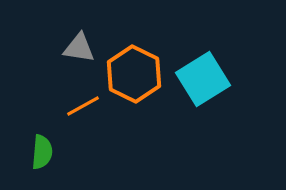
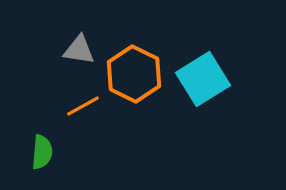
gray triangle: moved 2 px down
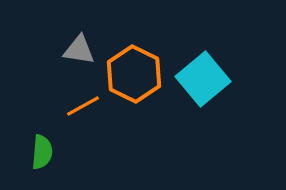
cyan square: rotated 8 degrees counterclockwise
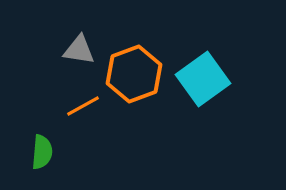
orange hexagon: rotated 14 degrees clockwise
cyan square: rotated 4 degrees clockwise
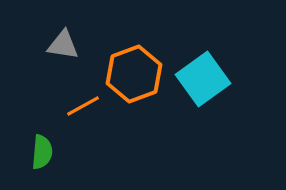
gray triangle: moved 16 px left, 5 px up
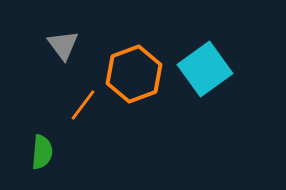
gray triangle: rotated 44 degrees clockwise
cyan square: moved 2 px right, 10 px up
orange line: moved 1 px up; rotated 24 degrees counterclockwise
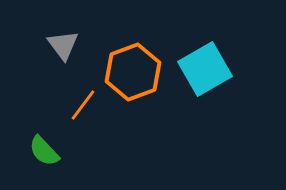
cyan square: rotated 6 degrees clockwise
orange hexagon: moved 1 px left, 2 px up
green semicircle: moved 2 px right, 1 px up; rotated 132 degrees clockwise
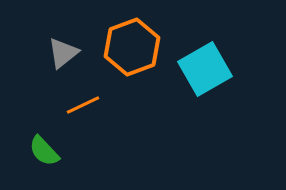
gray triangle: moved 8 px down; rotated 28 degrees clockwise
orange hexagon: moved 1 px left, 25 px up
orange line: rotated 28 degrees clockwise
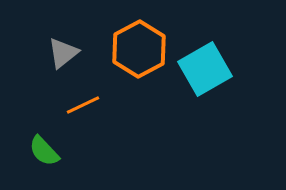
orange hexagon: moved 7 px right, 2 px down; rotated 8 degrees counterclockwise
